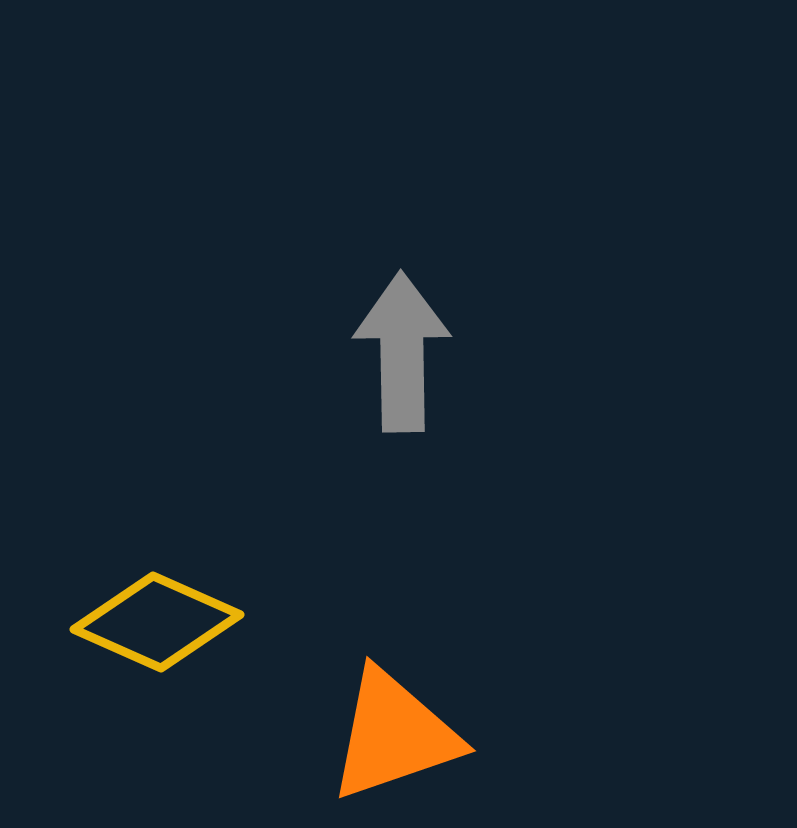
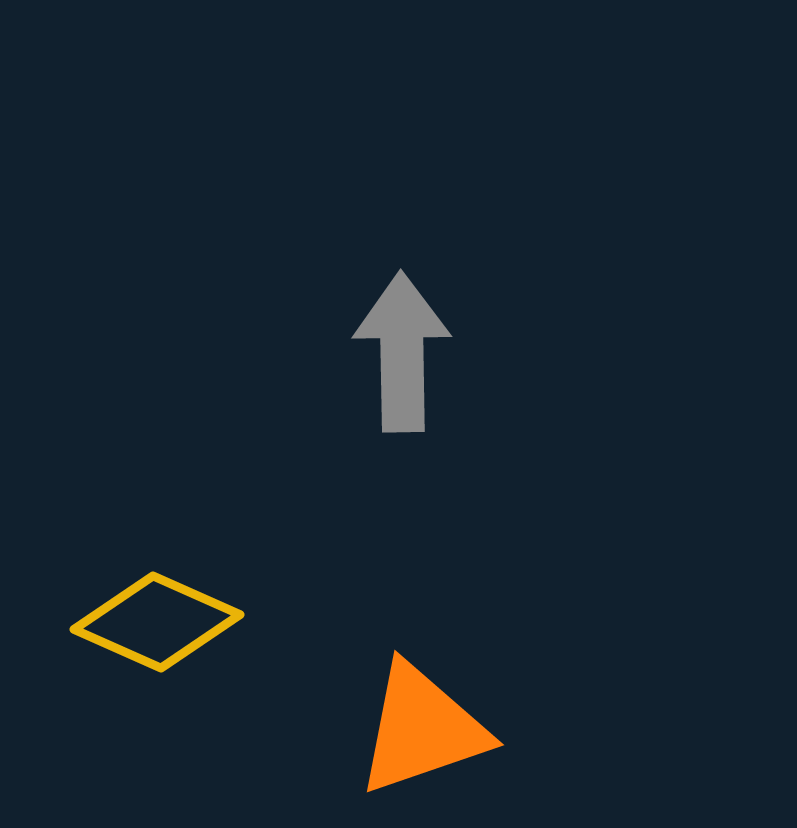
orange triangle: moved 28 px right, 6 px up
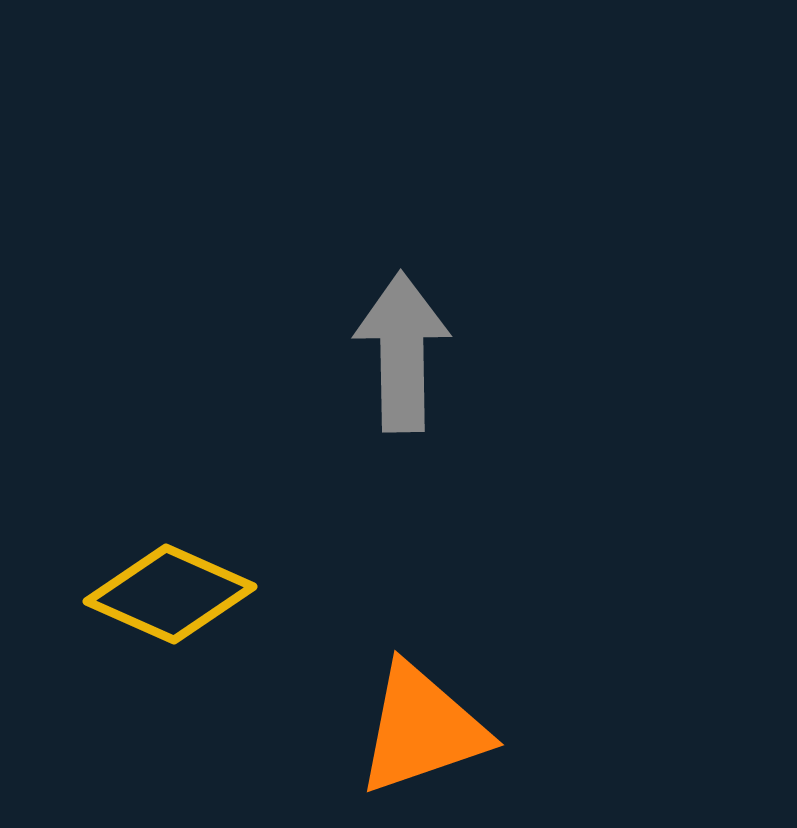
yellow diamond: moved 13 px right, 28 px up
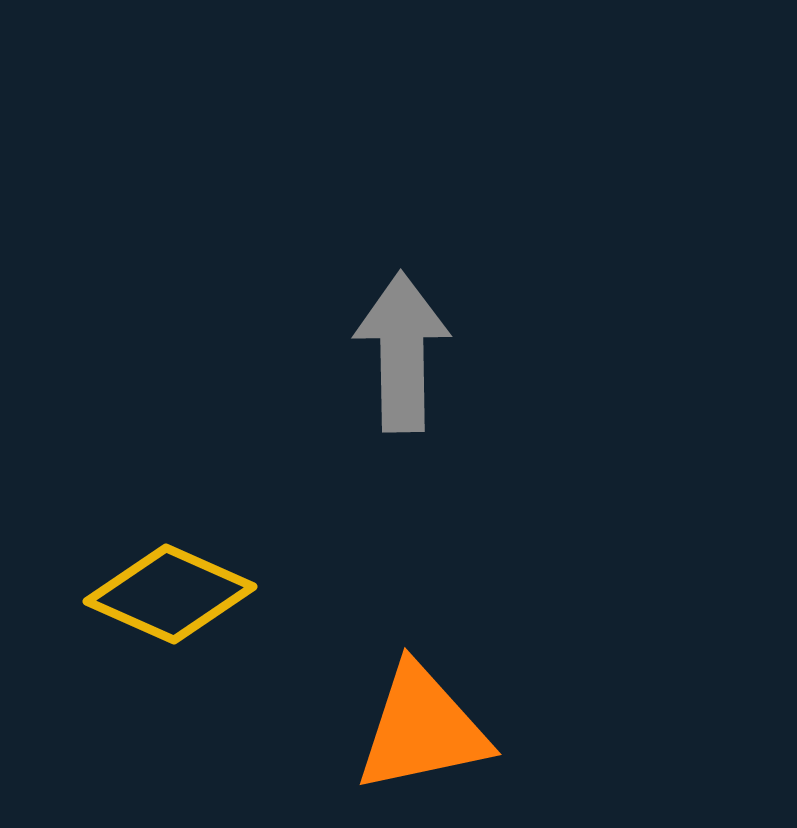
orange triangle: rotated 7 degrees clockwise
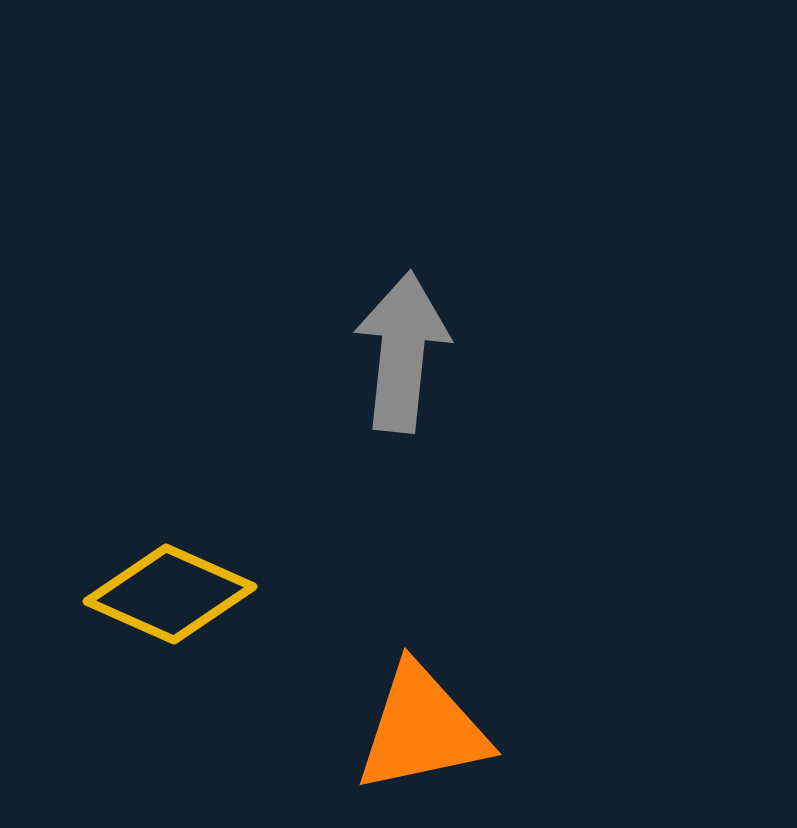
gray arrow: rotated 7 degrees clockwise
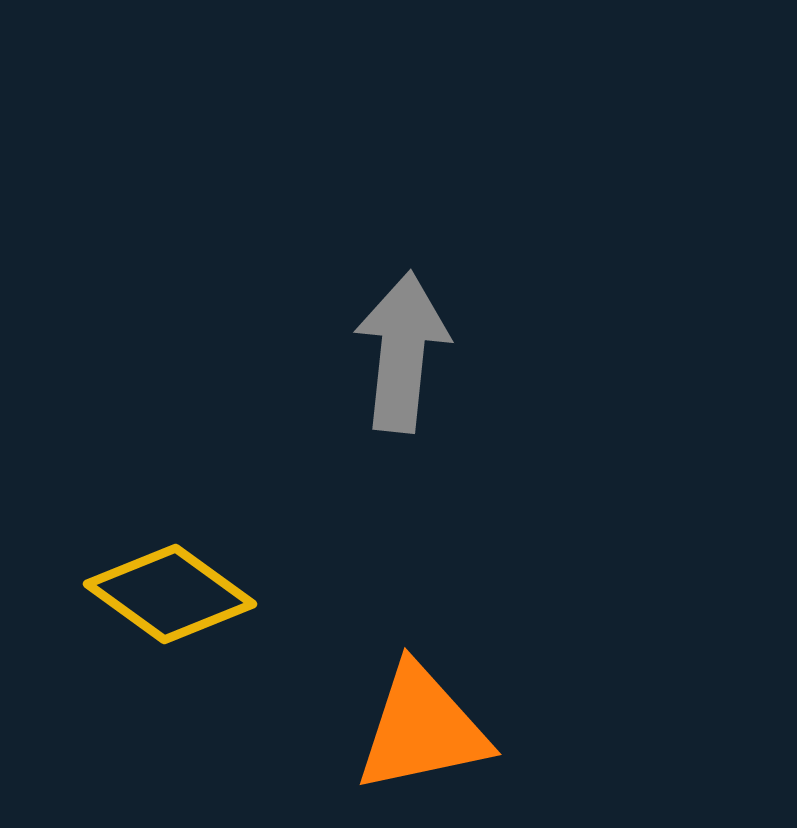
yellow diamond: rotated 12 degrees clockwise
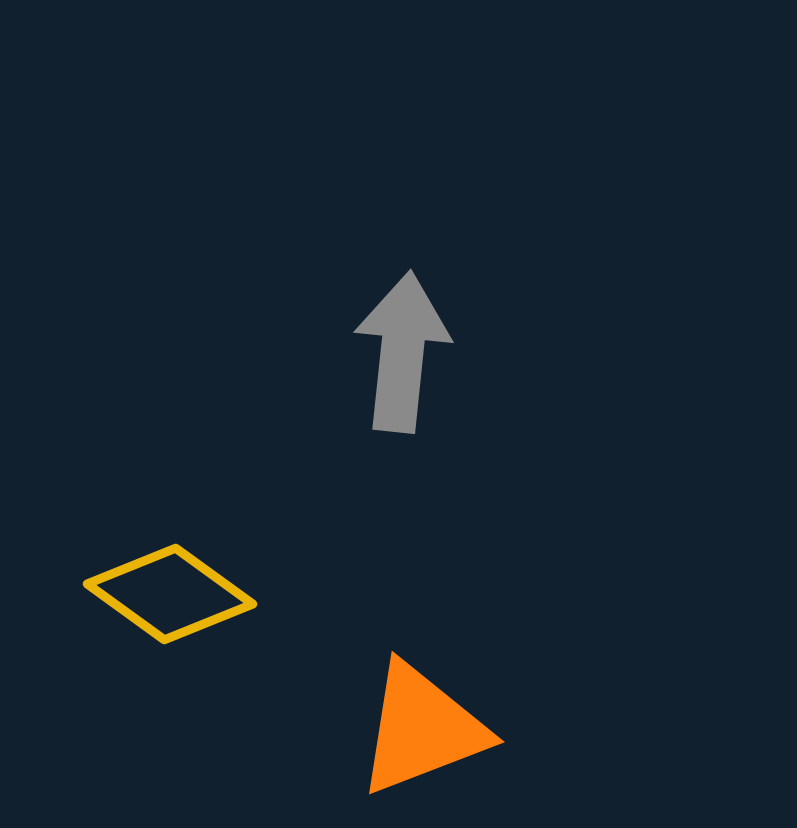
orange triangle: rotated 9 degrees counterclockwise
